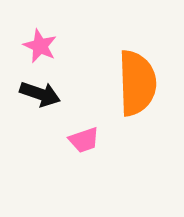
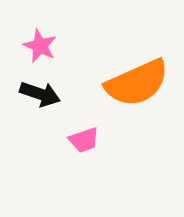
orange semicircle: rotated 68 degrees clockwise
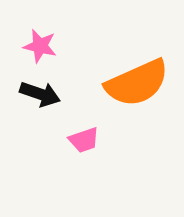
pink star: rotated 12 degrees counterclockwise
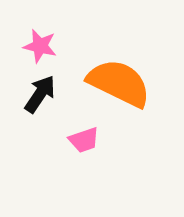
orange semicircle: moved 18 px left; rotated 130 degrees counterclockwise
black arrow: rotated 75 degrees counterclockwise
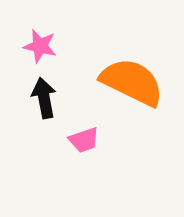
orange semicircle: moved 13 px right, 1 px up
black arrow: moved 4 px right, 4 px down; rotated 45 degrees counterclockwise
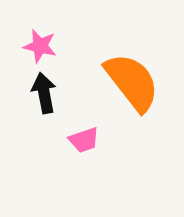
orange semicircle: rotated 26 degrees clockwise
black arrow: moved 5 px up
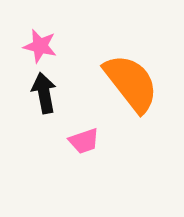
orange semicircle: moved 1 px left, 1 px down
pink trapezoid: moved 1 px down
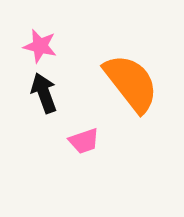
black arrow: rotated 9 degrees counterclockwise
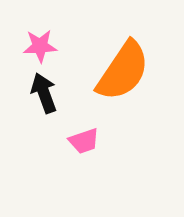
pink star: rotated 16 degrees counterclockwise
orange semicircle: moved 8 px left, 12 px up; rotated 72 degrees clockwise
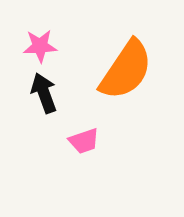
orange semicircle: moved 3 px right, 1 px up
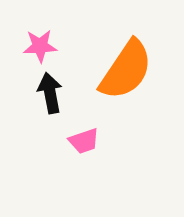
black arrow: moved 6 px right; rotated 9 degrees clockwise
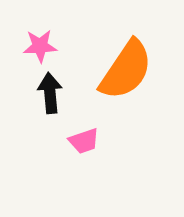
black arrow: rotated 6 degrees clockwise
